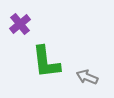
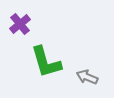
green L-shape: rotated 9 degrees counterclockwise
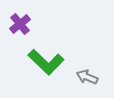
green L-shape: rotated 30 degrees counterclockwise
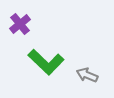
gray arrow: moved 2 px up
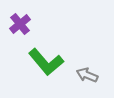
green L-shape: rotated 6 degrees clockwise
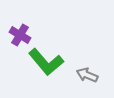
purple cross: moved 11 px down; rotated 20 degrees counterclockwise
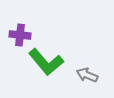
purple cross: rotated 25 degrees counterclockwise
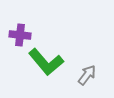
gray arrow: rotated 105 degrees clockwise
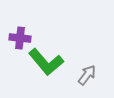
purple cross: moved 3 px down
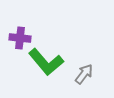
gray arrow: moved 3 px left, 1 px up
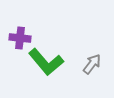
gray arrow: moved 8 px right, 10 px up
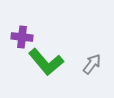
purple cross: moved 2 px right, 1 px up
